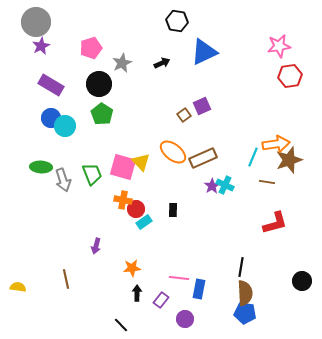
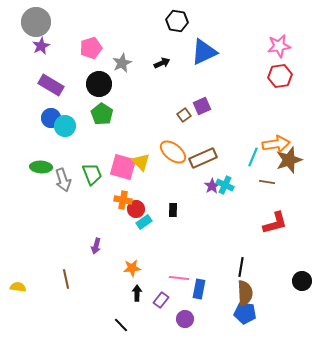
red hexagon at (290, 76): moved 10 px left
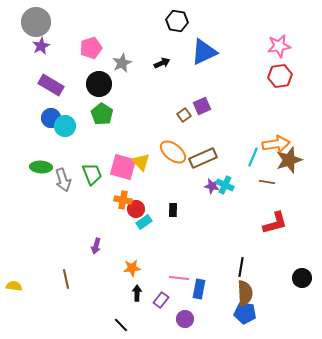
purple star at (212, 186): rotated 28 degrees counterclockwise
black circle at (302, 281): moved 3 px up
yellow semicircle at (18, 287): moved 4 px left, 1 px up
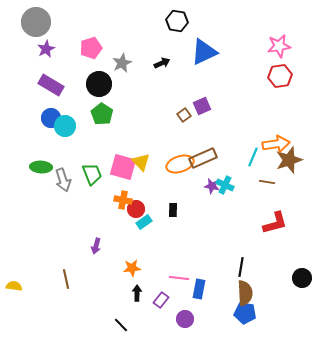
purple star at (41, 46): moved 5 px right, 3 px down
orange ellipse at (173, 152): moved 7 px right, 12 px down; rotated 56 degrees counterclockwise
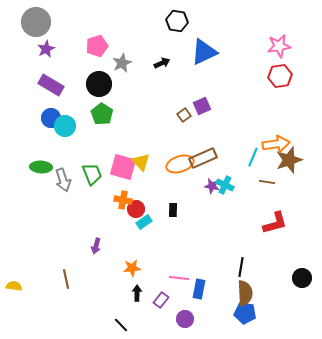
pink pentagon at (91, 48): moved 6 px right, 2 px up
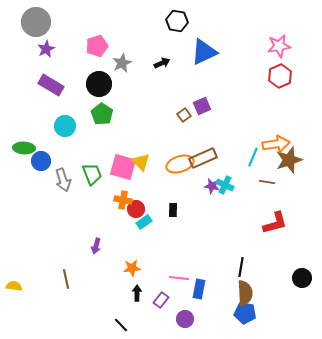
red hexagon at (280, 76): rotated 15 degrees counterclockwise
blue circle at (51, 118): moved 10 px left, 43 px down
green ellipse at (41, 167): moved 17 px left, 19 px up
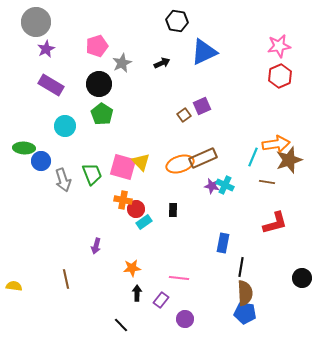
blue rectangle at (199, 289): moved 24 px right, 46 px up
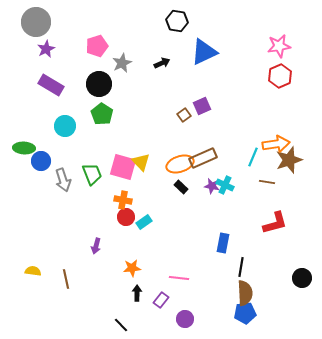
red circle at (136, 209): moved 10 px left, 8 px down
black rectangle at (173, 210): moved 8 px right, 23 px up; rotated 48 degrees counterclockwise
yellow semicircle at (14, 286): moved 19 px right, 15 px up
blue pentagon at (245, 313): rotated 15 degrees counterclockwise
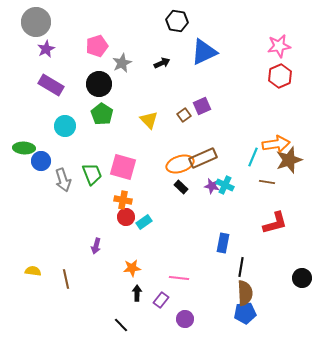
yellow triangle at (141, 162): moved 8 px right, 42 px up
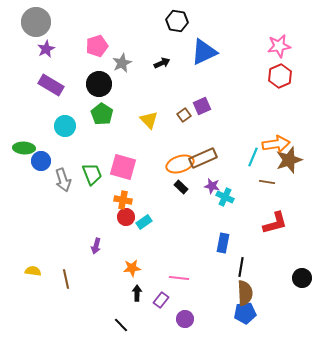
cyan cross at (225, 185): moved 12 px down
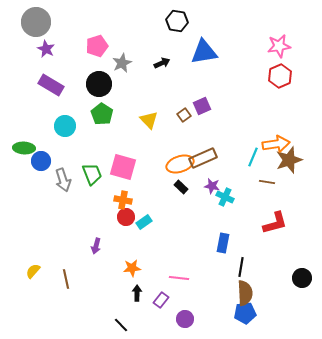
purple star at (46, 49): rotated 18 degrees counterclockwise
blue triangle at (204, 52): rotated 16 degrees clockwise
yellow semicircle at (33, 271): rotated 56 degrees counterclockwise
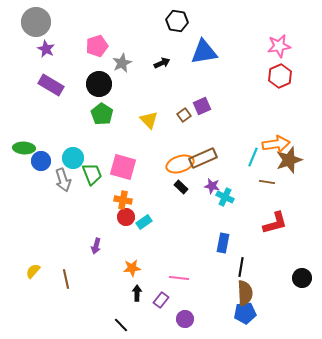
cyan circle at (65, 126): moved 8 px right, 32 px down
